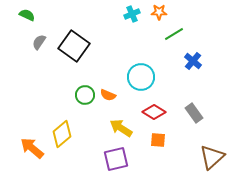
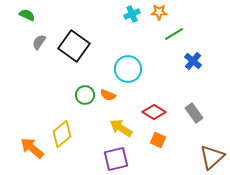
cyan circle: moved 13 px left, 8 px up
orange square: rotated 21 degrees clockwise
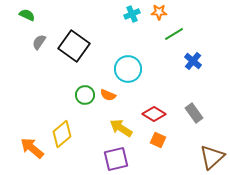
red diamond: moved 2 px down
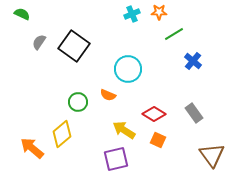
green semicircle: moved 5 px left, 1 px up
green circle: moved 7 px left, 7 px down
yellow arrow: moved 3 px right, 2 px down
brown triangle: moved 2 px up; rotated 24 degrees counterclockwise
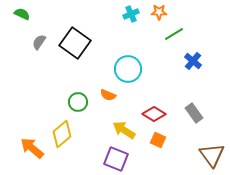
cyan cross: moved 1 px left
black square: moved 1 px right, 3 px up
purple square: rotated 35 degrees clockwise
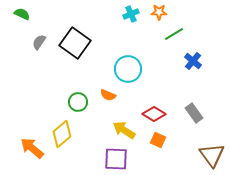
purple square: rotated 20 degrees counterclockwise
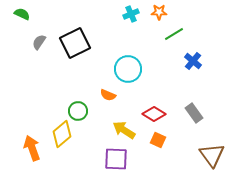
black square: rotated 28 degrees clockwise
green circle: moved 9 px down
orange arrow: rotated 30 degrees clockwise
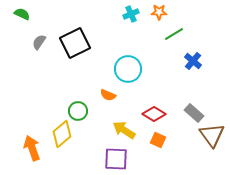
gray rectangle: rotated 12 degrees counterclockwise
brown triangle: moved 20 px up
